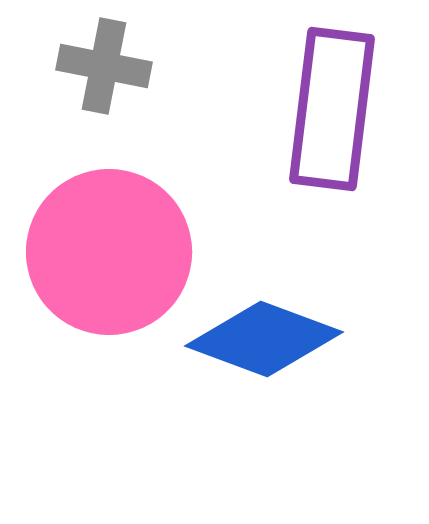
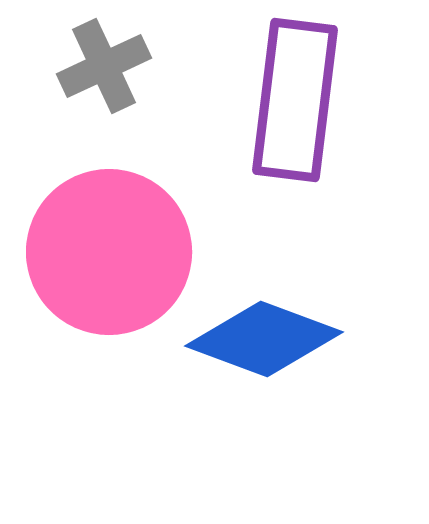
gray cross: rotated 36 degrees counterclockwise
purple rectangle: moved 37 px left, 9 px up
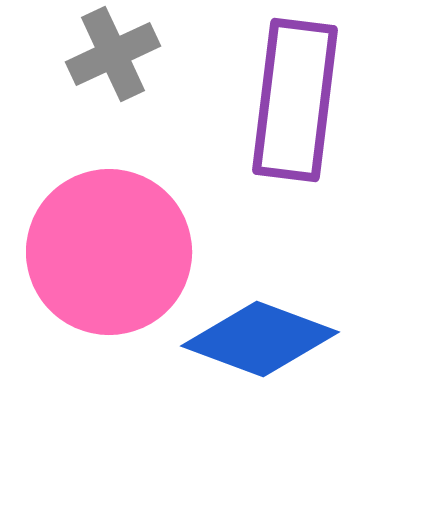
gray cross: moved 9 px right, 12 px up
blue diamond: moved 4 px left
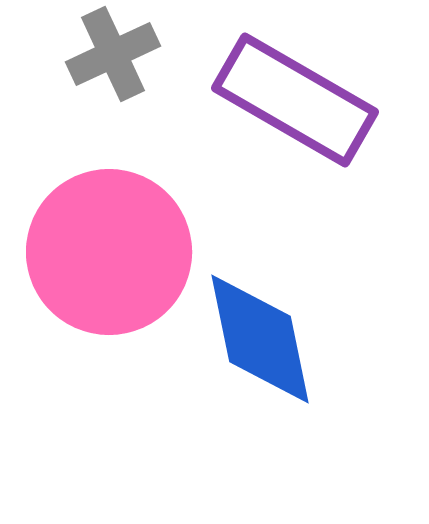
purple rectangle: rotated 67 degrees counterclockwise
blue diamond: rotated 58 degrees clockwise
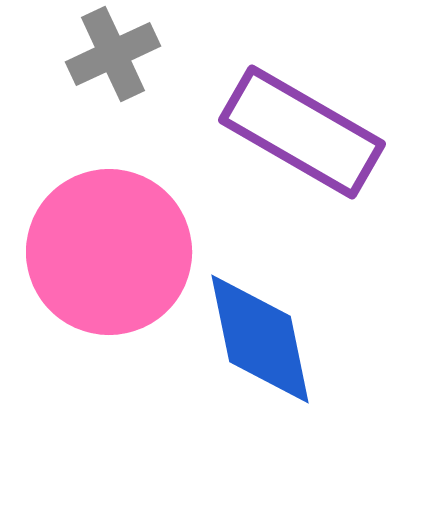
purple rectangle: moved 7 px right, 32 px down
